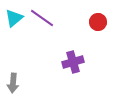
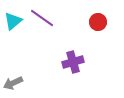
cyan triangle: moved 1 px left, 3 px down
gray arrow: rotated 60 degrees clockwise
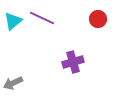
purple line: rotated 10 degrees counterclockwise
red circle: moved 3 px up
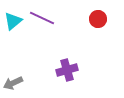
purple cross: moved 6 px left, 8 px down
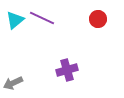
cyan triangle: moved 2 px right, 1 px up
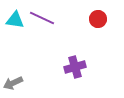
cyan triangle: rotated 48 degrees clockwise
purple cross: moved 8 px right, 3 px up
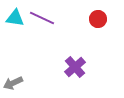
cyan triangle: moved 2 px up
purple cross: rotated 25 degrees counterclockwise
